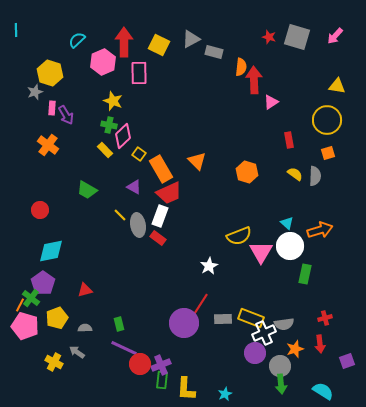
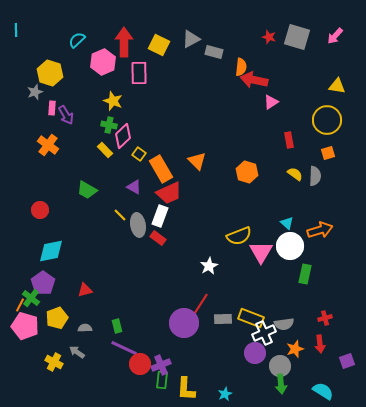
red arrow at (254, 80): rotated 76 degrees counterclockwise
green rectangle at (119, 324): moved 2 px left, 2 px down
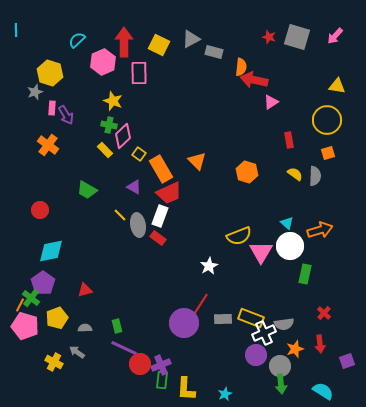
red cross at (325, 318): moved 1 px left, 5 px up; rotated 32 degrees counterclockwise
purple circle at (255, 353): moved 1 px right, 2 px down
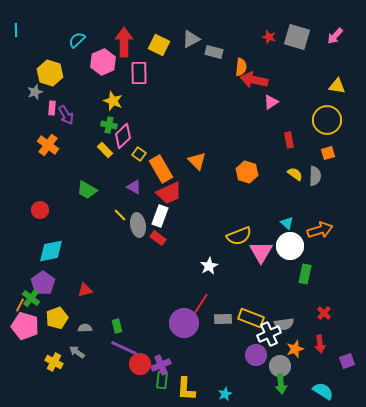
white cross at (264, 333): moved 5 px right, 1 px down
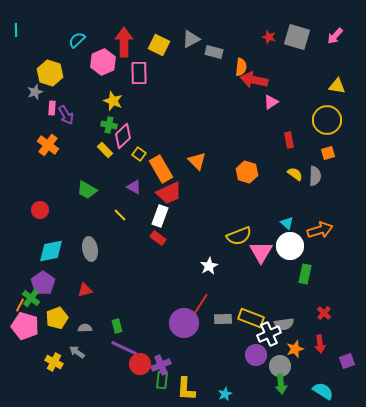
gray ellipse at (138, 225): moved 48 px left, 24 px down
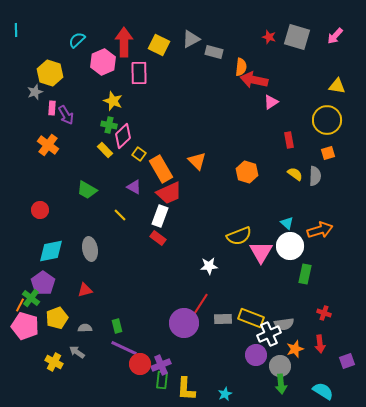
white star at (209, 266): rotated 24 degrees clockwise
red cross at (324, 313): rotated 24 degrees counterclockwise
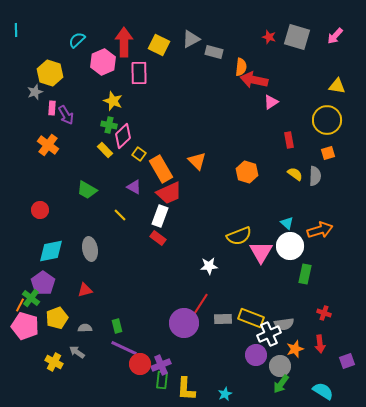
green arrow at (281, 384): rotated 42 degrees clockwise
